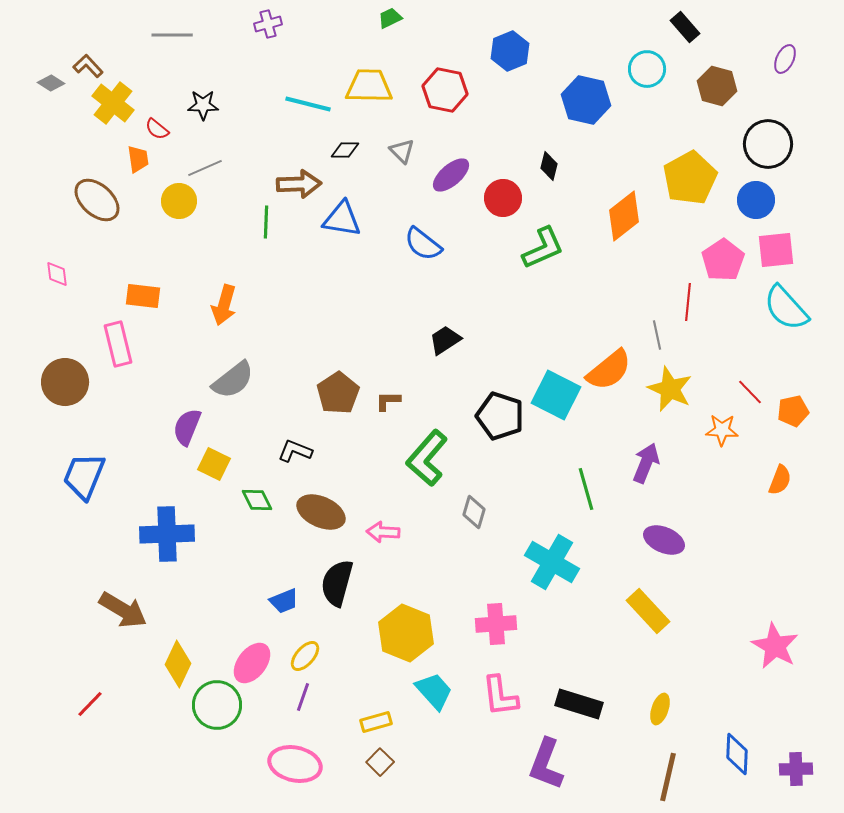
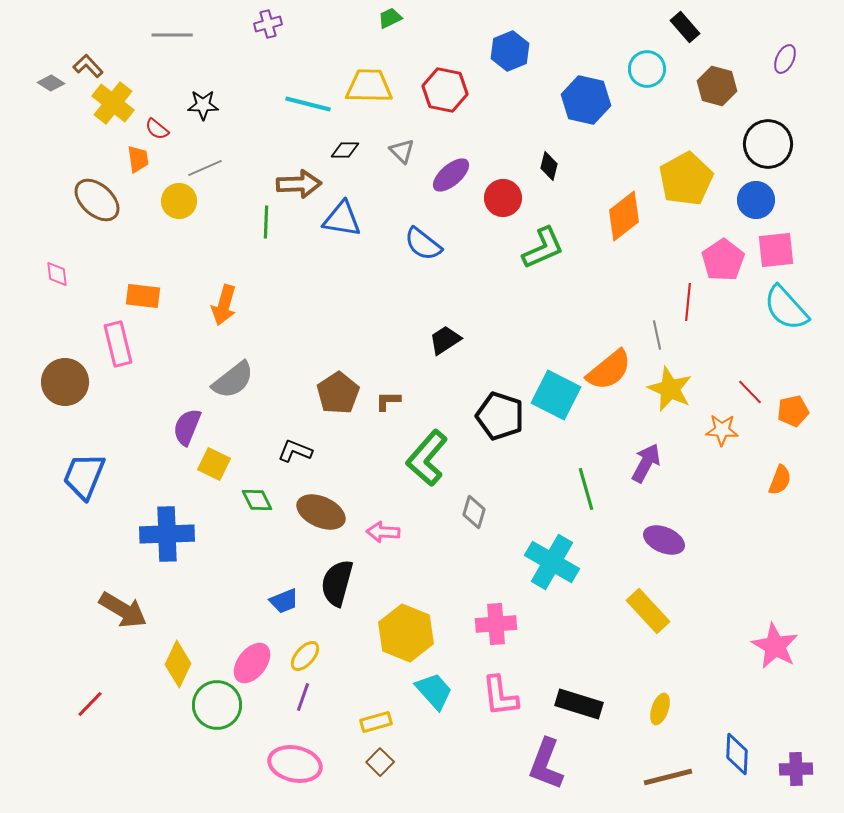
yellow pentagon at (690, 178): moved 4 px left, 1 px down
purple arrow at (646, 463): rotated 6 degrees clockwise
brown line at (668, 777): rotated 63 degrees clockwise
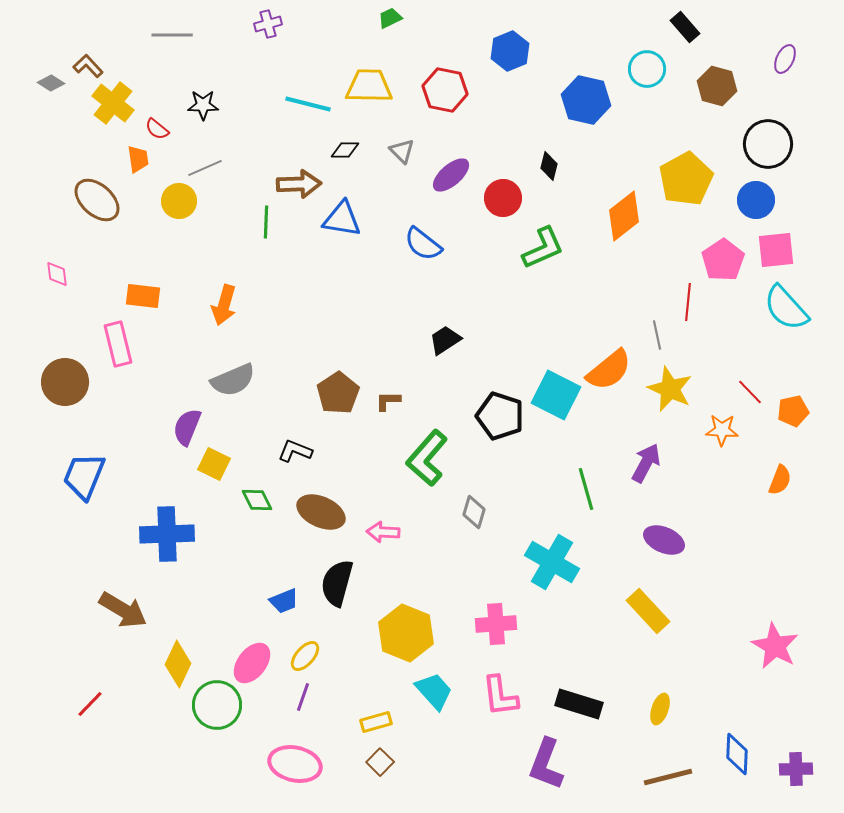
gray semicircle at (233, 380): rotated 15 degrees clockwise
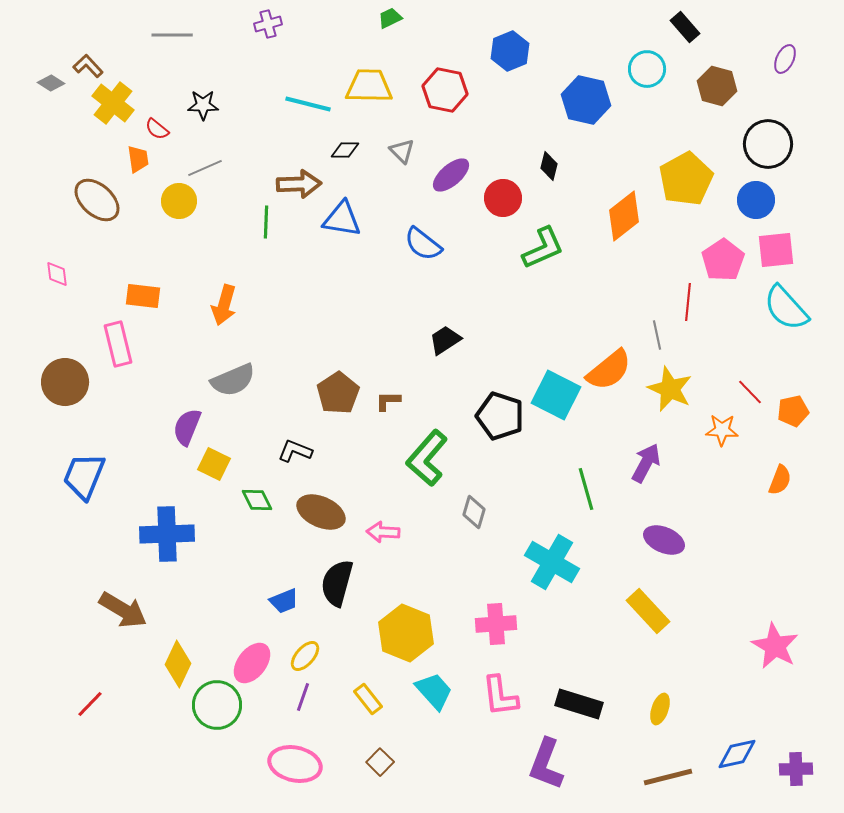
yellow rectangle at (376, 722): moved 8 px left, 23 px up; rotated 68 degrees clockwise
blue diamond at (737, 754): rotated 75 degrees clockwise
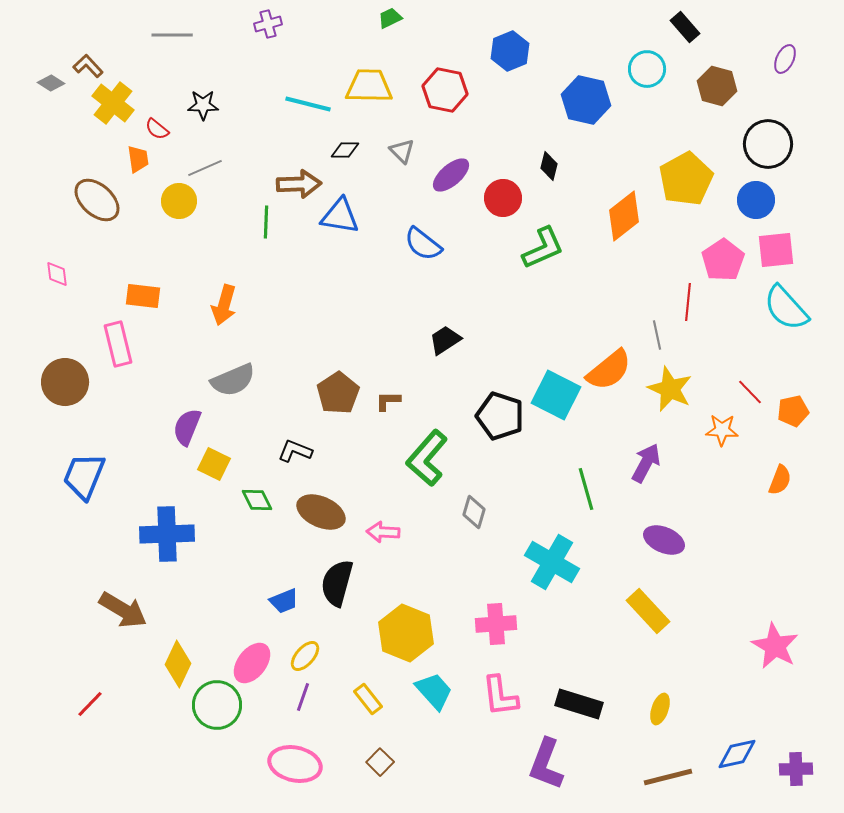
blue triangle at (342, 219): moved 2 px left, 3 px up
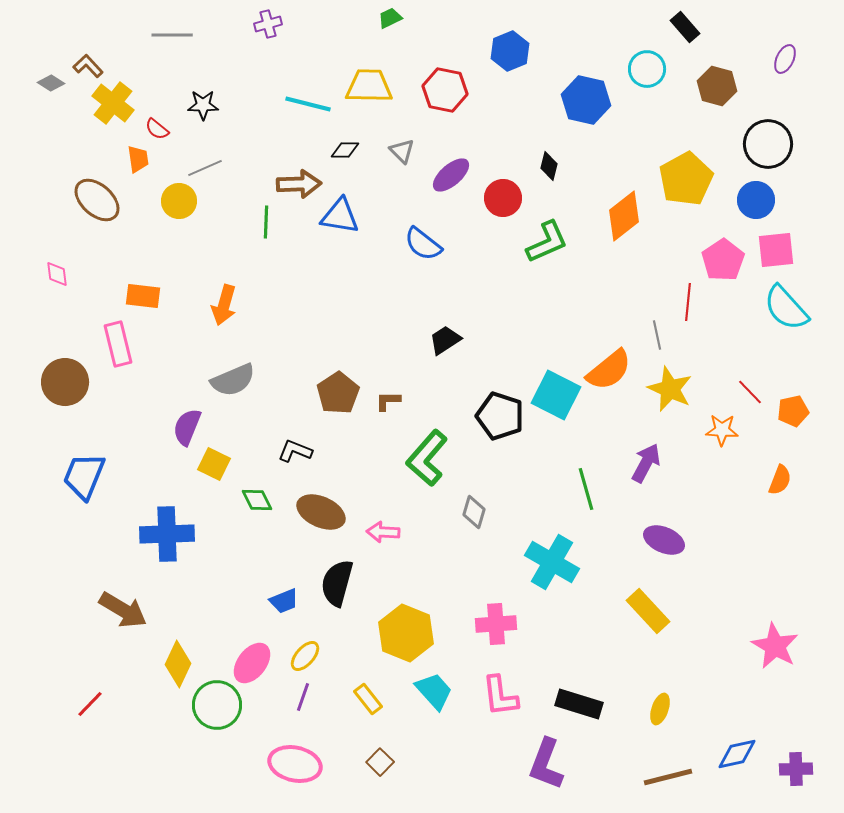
green L-shape at (543, 248): moved 4 px right, 6 px up
